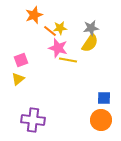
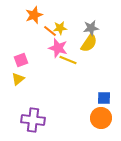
yellow semicircle: moved 1 px left
yellow line: rotated 12 degrees clockwise
orange circle: moved 2 px up
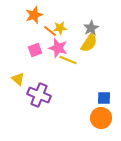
gray star: rotated 21 degrees counterclockwise
pink square: moved 14 px right, 10 px up
yellow triangle: rotated 40 degrees counterclockwise
purple cross: moved 6 px right, 25 px up; rotated 15 degrees clockwise
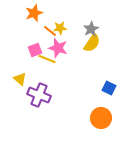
orange star: moved 2 px up
gray star: moved 1 px down
yellow semicircle: moved 3 px right
yellow line: moved 21 px left, 1 px up
yellow triangle: moved 2 px right
blue square: moved 5 px right, 10 px up; rotated 24 degrees clockwise
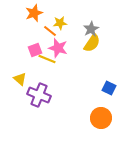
yellow star: moved 5 px up
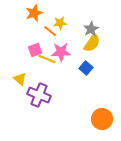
pink star: moved 3 px right, 4 px down; rotated 18 degrees counterclockwise
blue square: moved 23 px left, 20 px up; rotated 16 degrees clockwise
orange circle: moved 1 px right, 1 px down
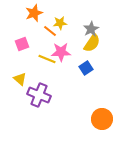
pink square: moved 13 px left, 6 px up
blue square: rotated 16 degrees clockwise
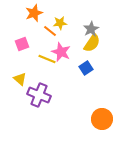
pink star: rotated 24 degrees clockwise
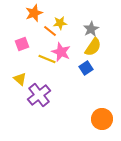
yellow semicircle: moved 1 px right, 4 px down
purple cross: rotated 30 degrees clockwise
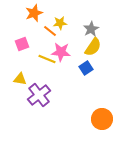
pink star: rotated 18 degrees counterclockwise
yellow triangle: rotated 32 degrees counterclockwise
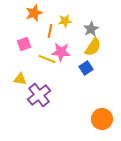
yellow star: moved 5 px right, 2 px up
orange line: rotated 64 degrees clockwise
pink square: moved 2 px right
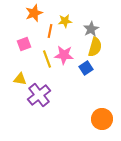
yellow semicircle: moved 2 px right; rotated 18 degrees counterclockwise
pink star: moved 3 px right, 3 px down
yellow line: rotated 48 degrees clockwise
